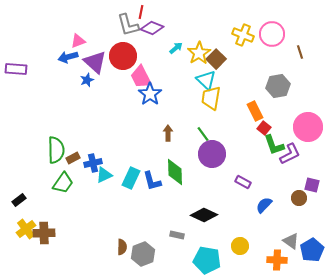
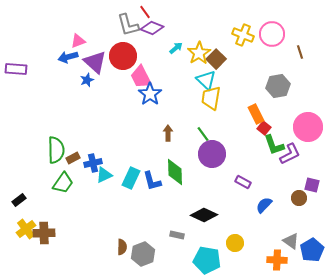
red line at (141, 12): moved 4 px right; rotated 48 degrees counterclockwise
orange rectangle at (255, 111): moved 1 px right, 3 px down
yellow circle at (240, 246): moved 5 px left, 3 px up
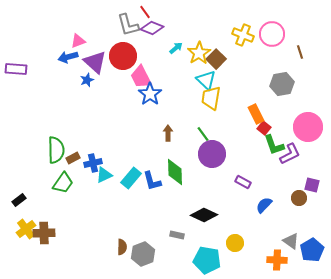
gray hexagon at (278, 86): moved 4 px right, 2 px up
cyan rectangle at (131, 178): rotated 15 degrees clockwise
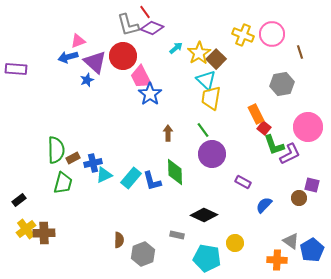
green line at (203, 134): moved 4 px up
green trapezoid at (63, 183): rotated 20 degrees counterclockwise
brown semicircle at (122, 247): moved 3 px left, 7 px up
cyan pentagon at (207, 260): moved 2 px up
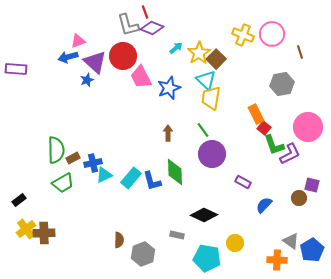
red line at (145, 12): rotated 16 degrees clockwise
blue star at (150, 94): moved 19 px right, 6 px up; rotated 15 degrees clockwise
green trapezoid at (63, 183): rotated 45 degrees clockwise
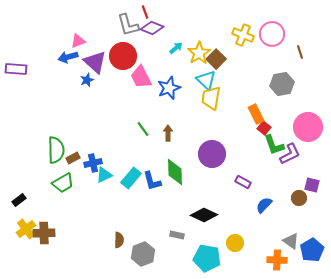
green line at (203, 130): moved 60 px left, 1 px up
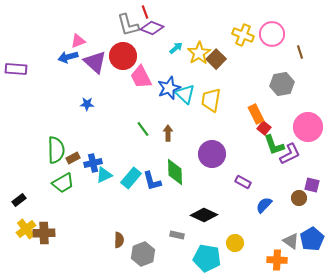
blue star at (87, 80): moved 24 px down; rotated 24 degrees clockwise
cyan triangle at (206, 80): moved 21 px left, 14 px down
yellow trapezoid at (211, 98): moved 2 px down
blue pentagon at (312, 250): moved 11 px up
